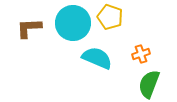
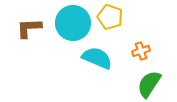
orange cross: moved 3 px up
green semicircle: rotated 12 degrees clockwise
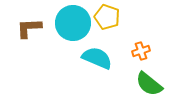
yellow pentagon: moved 3 px left
green semicircle: rotated 84 degrees counterclockwise
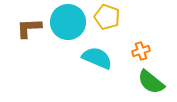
cyan circle: moved 5 px left, 1 px up
green semicircle: moved 2 px right, 2 px up
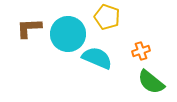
cyan circle: moved 12 px down
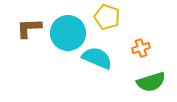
cyan circle: moved 1 px up
orange cross: moved 3 px up
green semicircle: rotated 56 degrees counterclockwise
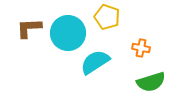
orange cross: rotated 30 degrees clockwise
cyan semicircle: moved 2 px left, 4 px down; rotated 56 degrees counterclockwise
